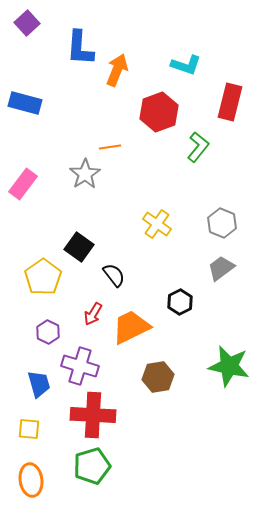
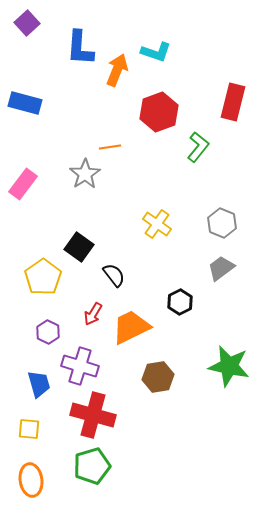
cyan L-shape: moved 30 px left, 13 px up
red rectangle: moved 3 px right
red cross: rotated 12 degrees clockwise
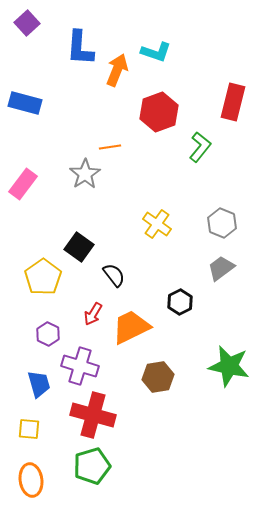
green L-shape: moved 2 px right
purple hexagon: moved 2 px down
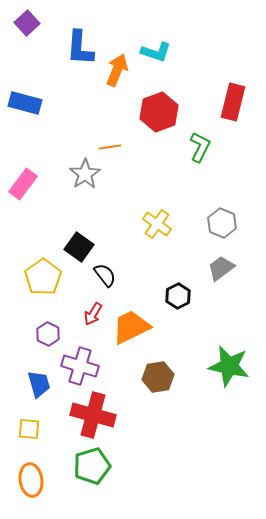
green L-shape: rotated 12 degrees counterclockwise
black semicircle: moved 9 px left
black hexagon: moved 2 px left, 6 px up
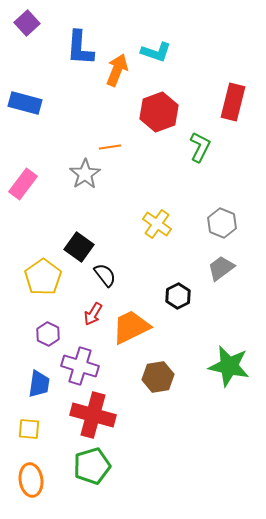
blue trapezoid: rotated 24 degrees clockwise
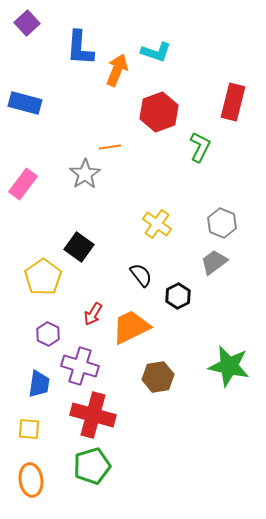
gray trapezoid: moved 7 px left, 6 px up
black semicircle: moved 36 px right
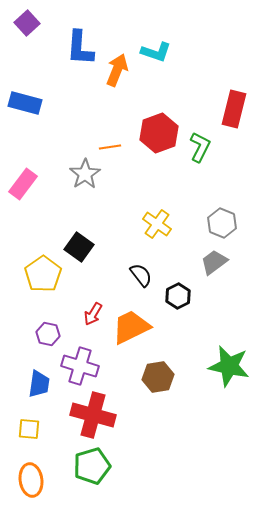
red rectangle: moved 1 px right, 7 px down
red hexagon: moved 21 px down
yellow pentagon: moved 3 px up
purple hexagon: rotated 15 degrees counterclockwise
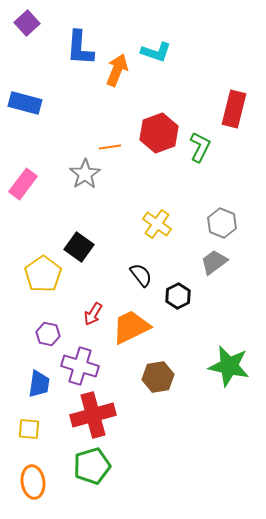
red cross: rotated 30 degrees counterclockwise
orange ellipse: moved 2 px right, 2 px down
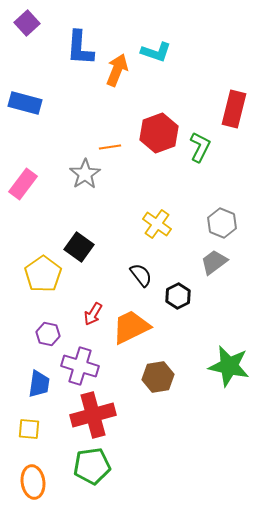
green pentagon: rotated 9 degrees clockwise
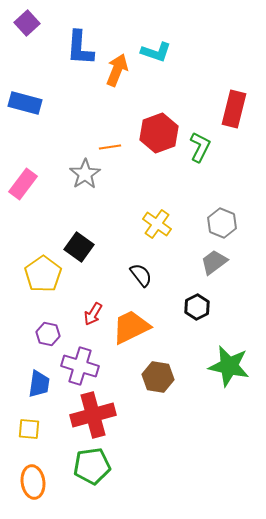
black hexagon: moved 19 px right, 11 px down
brown hexagon: rotated 20 degrees clockwise
